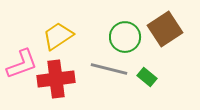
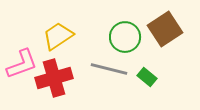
red cross: moved 2 px left, 1 px up; rotated 9 degrees counterclockwise
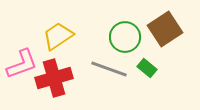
gray line: rotated 6 degrees clockwise
green rectangle: moved 9 px up
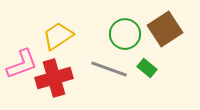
green circle: moved 3 px up
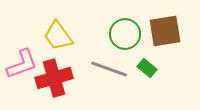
brown square: moved 2 px down; rotated 24 degrees clockwise
yellow trapezoid: rotated 92 degrees counterclockwise
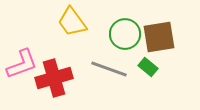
brown square: moved 6 px left, 6 px down
yellow trapezoid: moved 14 px right, 14 px up
green rectangle: moved 1 px right, 1 px up
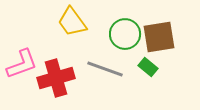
gray line: moved 4 px left
red cross: moved 2 px right
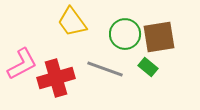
pink L-shape: rotated 8 degrees counterclockwise
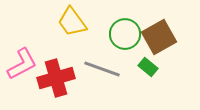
brown square: rotated 20 degrees counterclockwise
gray line: moved 3 px left
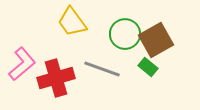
brown square: moved 3 px left, 3 px down
pink L-shape: rotated 12 degrees counterclockwise
